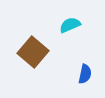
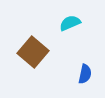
cyan semicircle: moved 2 px up
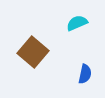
cyan semicircle: moved 7 px right
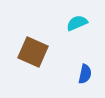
brown square: rotated 16 degrees counterclockwise
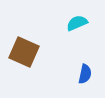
brown square: moved 9 px left
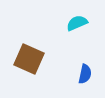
brown square: moved 5 px right, 7 px down
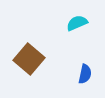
brown square: rotated 16 degrees clockwise
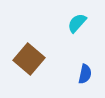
cyan semicircle: rotated 25 degrees counterclockwise
